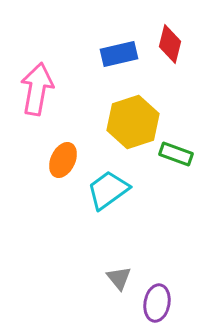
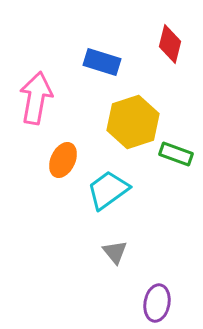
blue rectangle: moved 17 px left, 8 px down; rotated 30 degrees clockwise
pink arrow: moved 1 px left, 9 px down
gray triangle: moved 4 px left, 26 px up
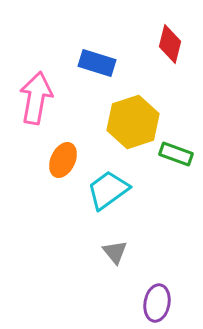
blue rectangle: moved 5 px left, 1 px down
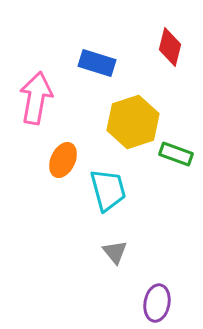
red diamond: moved 3 px down
cyan trapezoid: rotated 111 degrees clockwise
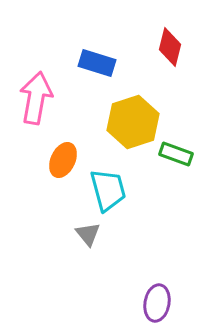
gray triangle: moved 27 px left, 18 px up
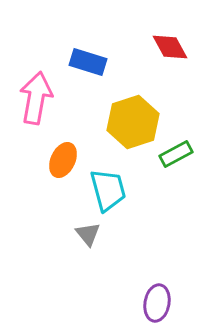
red diamond: rotated 42 degrees counterclockwise
blue rectangle: moved 9 px left, 1 px up
green rectangle: rotated 48 degrees counterclockwise
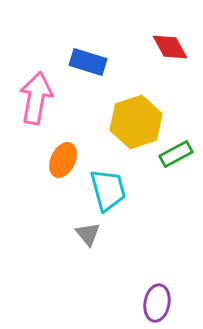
yellow hexagon: moved 3 px right
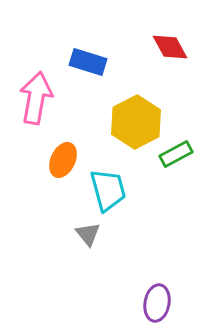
yellow hexagon: rotated 9 degrees counterclockwise
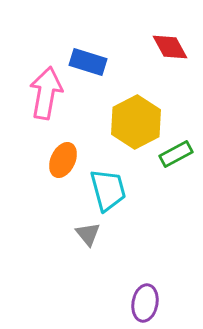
pink arrow: moved 10 px right, 5 px up
purple ellipse: moved 12 px left
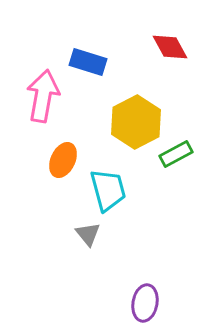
pink arrow: moved 3 px left, 3 px down
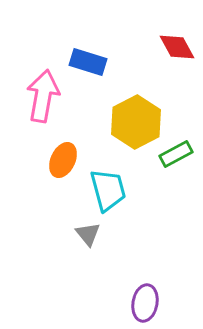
red diamond: moved 7 px right
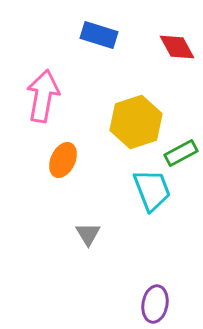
blue rectangle: moved 11 px right, 27 px up
yellow hexagon: rotated 9 degrees clockwise
green rectangle: moved 5 px right, 1 px up
cyan trapezoid: moved 44 px right; rotated 6 degrees counterclockwise
gray triangle: rotated 8 degrees clockwise
purple ellipse: moved 10 px right, 1 px down
